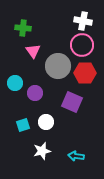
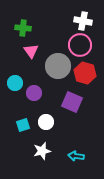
pink circle: moved 2 px left
pink triangle: moved 2 px left
red hexagon: rotated 15 degrees clockwise
purple circle: moved 1 px left
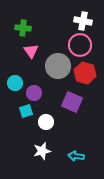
cyan square: moved 3 px right, 14 px up
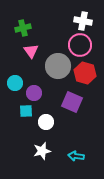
green cross: rotated 21 degrees counterclockwise
cyan square: rotated 16 degrees clockwise
